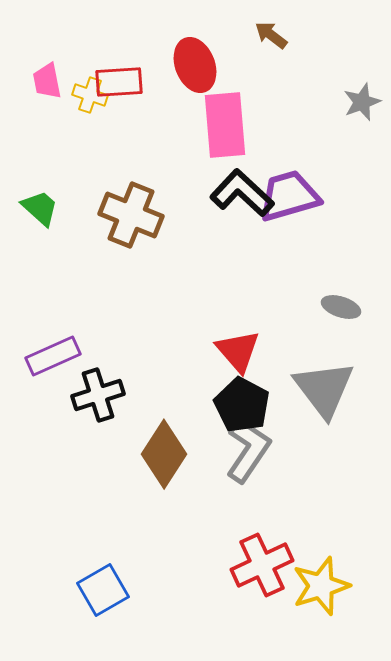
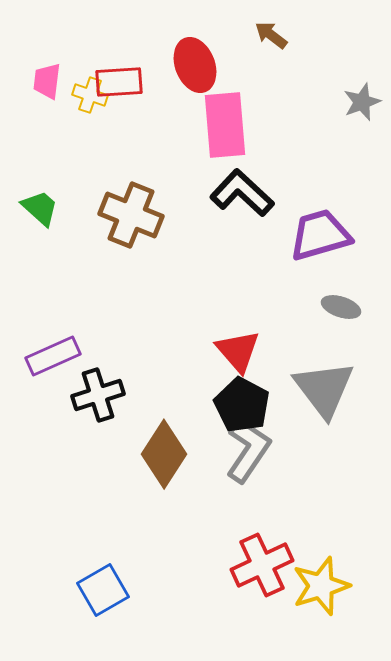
pink trapezoid: rotated 18 degrees clockwise
purple trapezoid: moved 31 px right, 39 px down
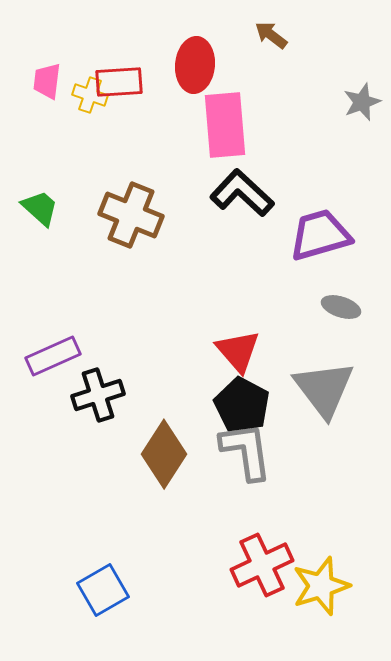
red ellipse: rotated 26 degrees clockwise
gray L-shape: moved 2 px left, 1 px down; rotated 42 degrees counterclockwise
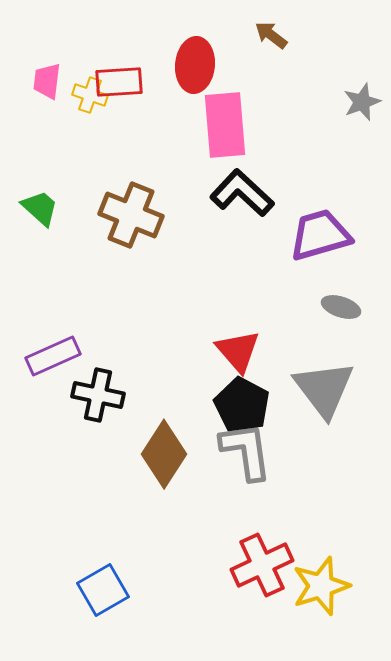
black cross: rotated 30 degrees clockwise
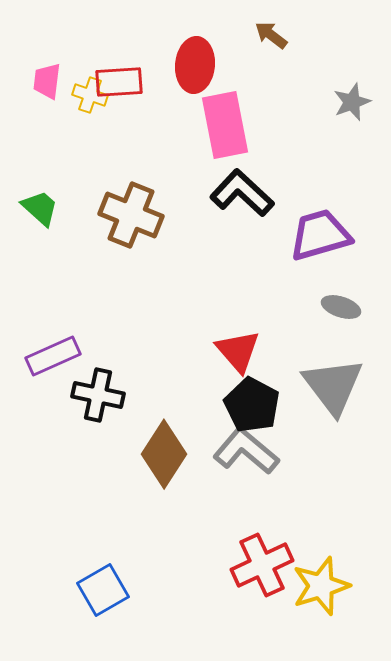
gray star: moved 10 px left
pink rectangle: rotated 6 degrees counterclockwise
gray triangle: moved 9 px right, 3 px up
black pentagon: moved 10 px right
gray L-shape: rotated 42 degrees counterclockwise
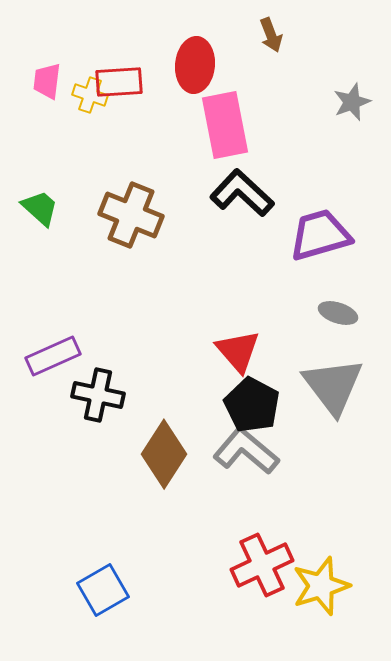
brown arrow: rotated 148 degrees counterclockwise
gray ellipse: moved 3 px left, 6 px down
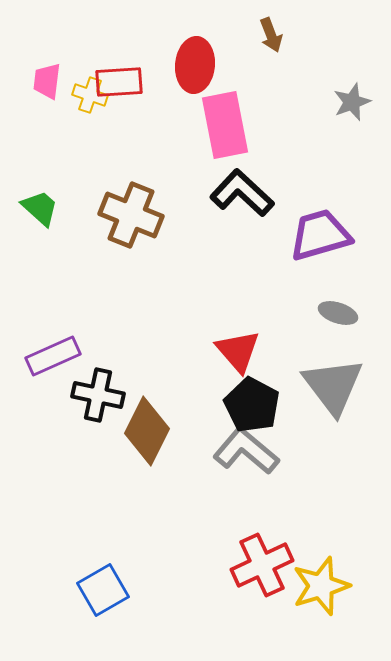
brown diamond: moved 17 px left, 23 px up; rotated 6 degrees counterclockwise
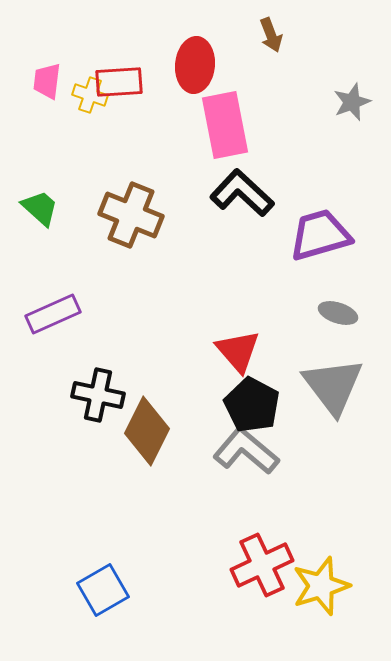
purple rectangle: moved 42 px up
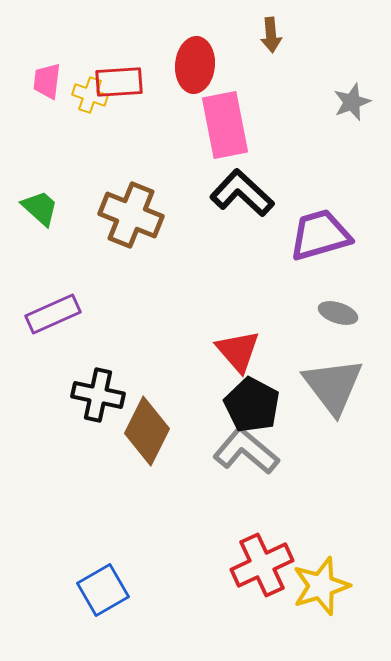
brown arrow: rotated 16 degrees clockwise
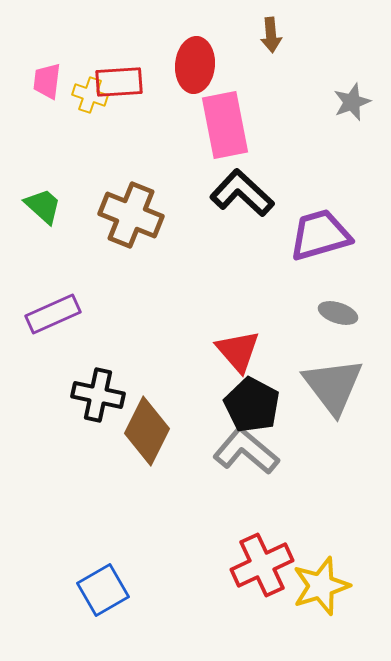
green trapezoid: moved 3 px right, 2 px up
